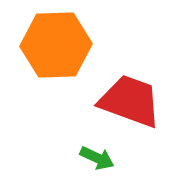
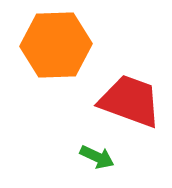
green arrow: moved 1 px up
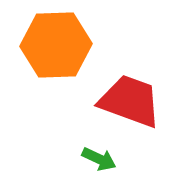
green arrow: moved 2 px right, 2 px down
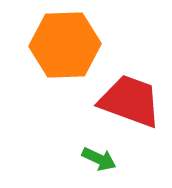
orange hexagon: moved 9 px right
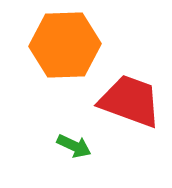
green arrow: moved 25 px left, 13 px up
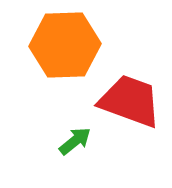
green arrow: moved 1 px right, 5 px up; rotated 64 degrees counterclockwise
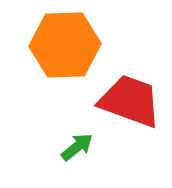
green arrow: moved 2 px right, 6 px down
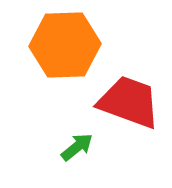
red trapezoid: moved 1 px left, 1 px down
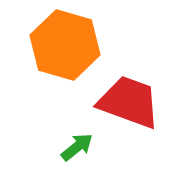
orange hexagon: rotated 18 degrees clockwise
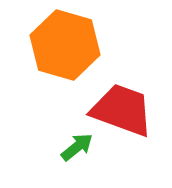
red trapezoid: moved 7 px left, 8 px down
